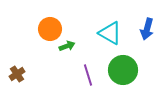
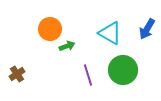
blue arrow: rotated 15 degrees clockwise
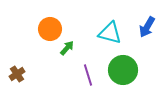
blue arrow: moved 2 px up
cyan triangle: rotated 15 degrees counterclockwise
green arrow: moved 2 px down; rotated 28 degrees counterclockwise
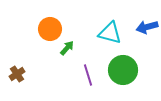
blue arrow: rotated 45 degrees clockwise
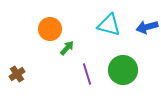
cyan triangle: moved 1 px left, 8 px up
purple line: moved 1 px left, 1 px up
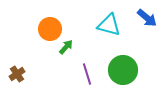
blue arrow: moved 9 px up; rotated 125 degrees counterclockwise
green arrow: moved 1 px left, 1 px up
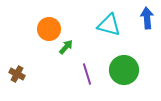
blue arrow: rotated 135 degrees counterclockwise
orange circle: moved 1 px left
green circle: moved 1 px right
brown cross: rotated 28 degrees counterclockwise
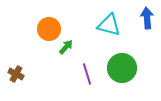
green circle: moved 2 px left, 2 px up
brown cross: moved 1 px left
